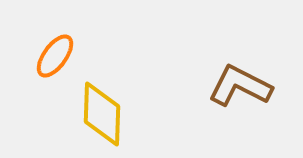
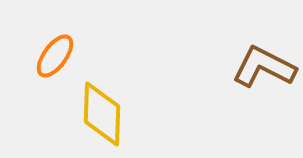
brown L-shape: moved 24 px right, 19 px up
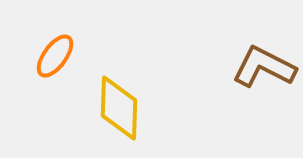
yellow diamond: moved 17 px right, 6 px up
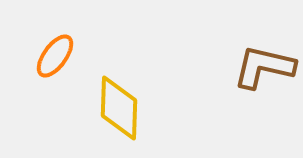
brown L-shape: rotated 14 degrees counterclockwise
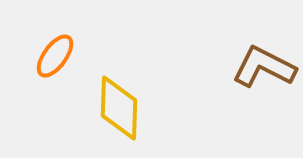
brown L-shape: rotated 14 degrees clockwise
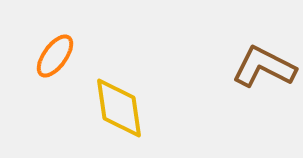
yellow diamond: rotated 10 degrees counterclockwise
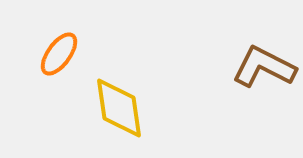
orange ellipse: moved 4 px right, 2 px up
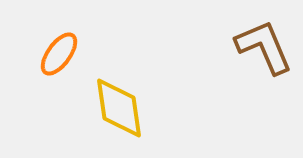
brown L-shape: moved 20 px up; rotated 40 degrees clockwise
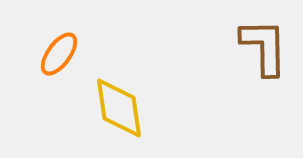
brown L-shape: rotated 22 degrees clockwise
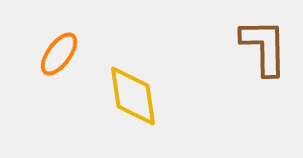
yellow diamond: moved 14 px right, 12 px up
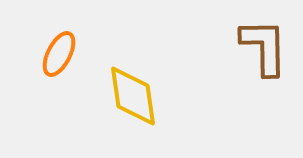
orange ellipse: rotated 9 degrees counterclockwise
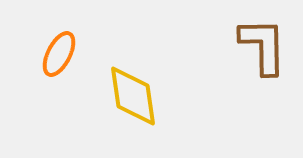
brown L-shape: moved 1 px left, 1 px up
